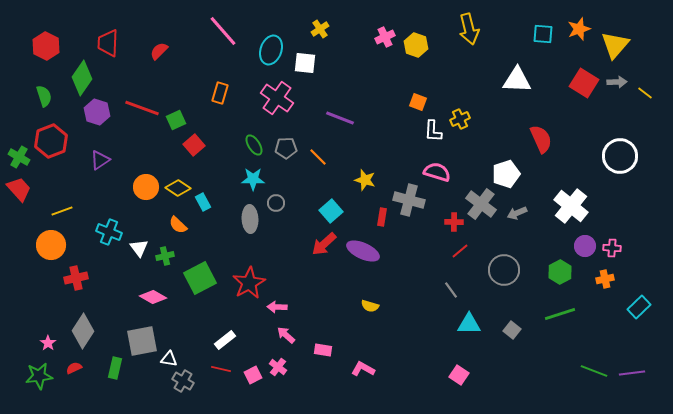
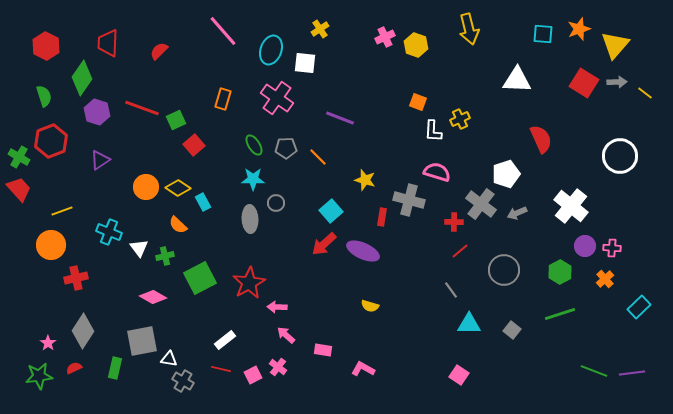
orange rectangle at (220, 93): moved 3 px right, 6 px down
orange cross at (605, 279): rotated 30 degrees counterclockwise
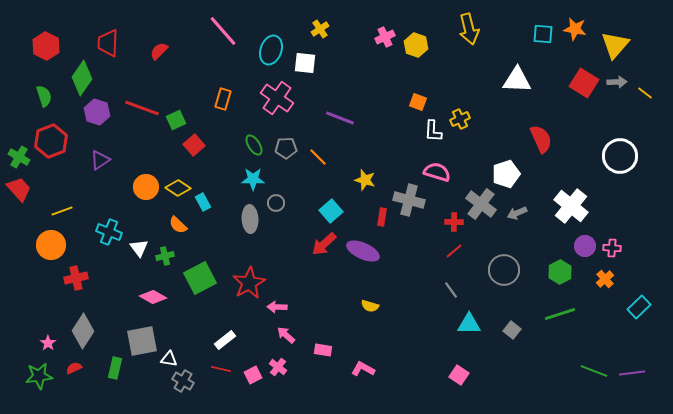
orange star at (579, 29): moved 4 px left; rotated 30 degrees clockwise
red line at (460, 251): moved 6 px left
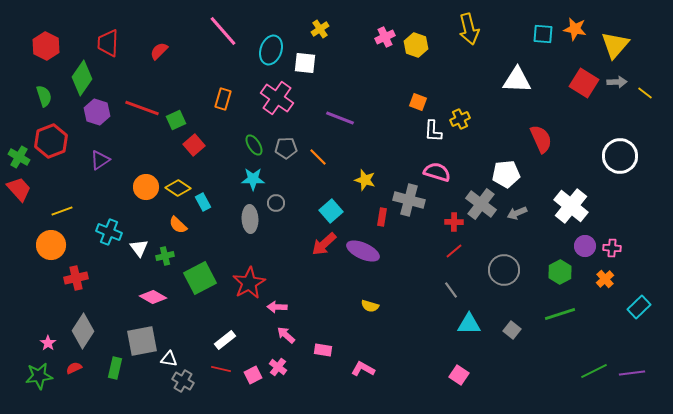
white pentagon at (506, 174): rotated 12 degrees clockwise
green line at (594, 371): rotated 48 degrees counterclockwise
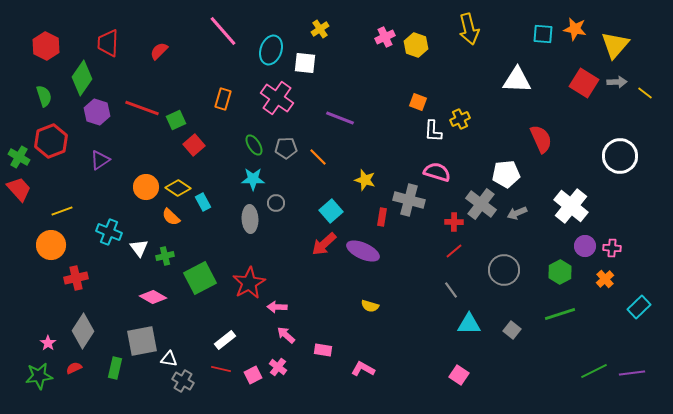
orange semicircle at (178, 225): moved 7 px left, 8 px up
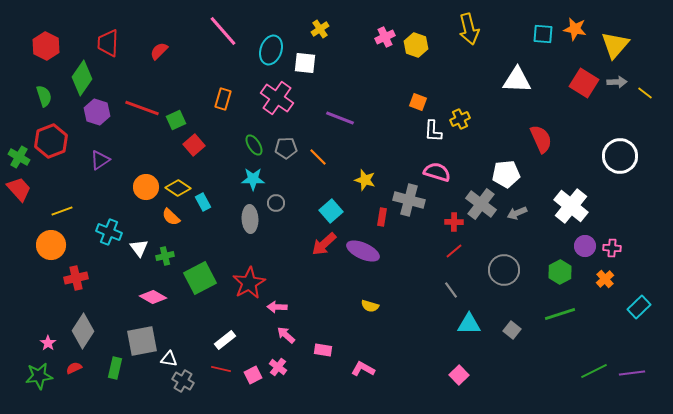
pink square at (459, 375): rotated 12 degrees clockwise
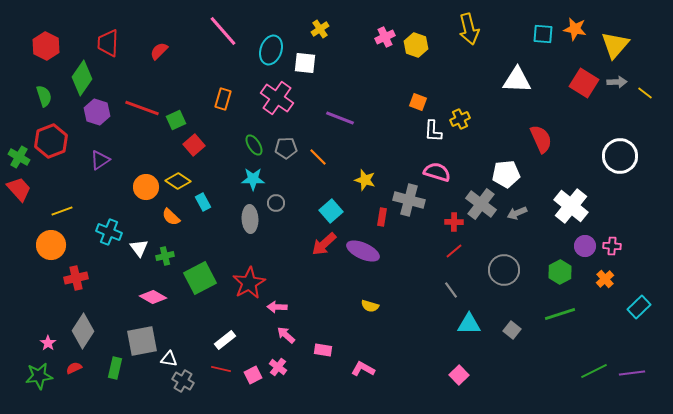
yellow diamond at (178, 188): moved 7 px up
pink cross at (612, 248): moved 2 px up
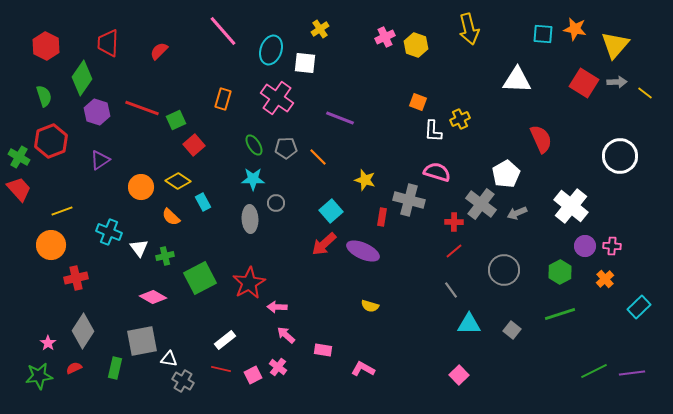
white pentagon at (506, 174): rotated 24 degrees counterclockwise
orange circle at (146, 187): moved 5 px left
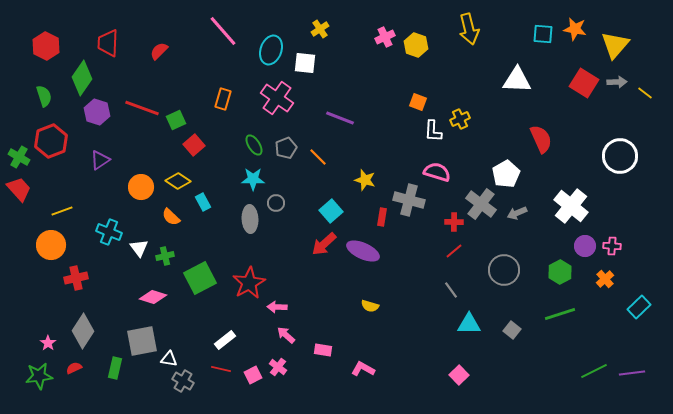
gray pentagon at (286, 148): rotated 20 degrees counterclockwise
pink diamond at (153, 297): rotated 12 degrees counterclockwise
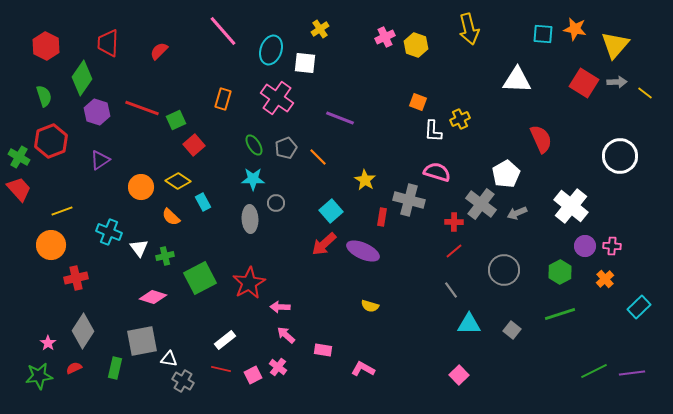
yellow star at (365, 180): rotated 15 degrees clockwise
pink arrow at (277, 307): moved 3 px right
